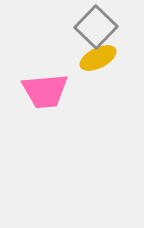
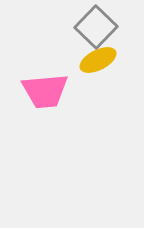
yellow ellipse: moved 2 px down
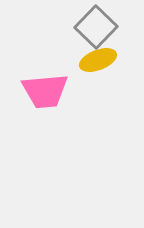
yellow ellipse: rotated 6 degrees clockwise
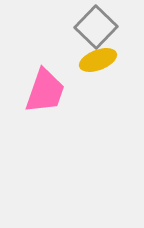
pink trapezoid: rotated 66 degrees counterclockwise
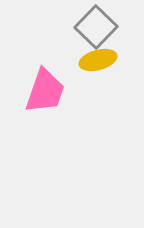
yellow ellipse: rotated 6 degrees clockwise
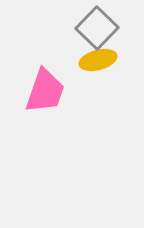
gray square: moved 1 px right, 1 px down
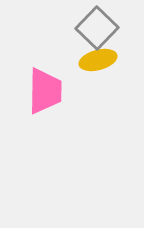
pink trapezoid: rotated 18 degrees counterclockwise
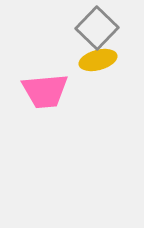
pink trapezoid: rotated 84 degrees clockwise
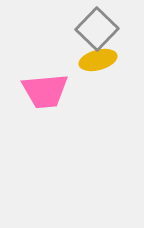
gray square: moved 1 px down
